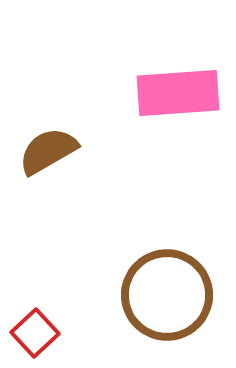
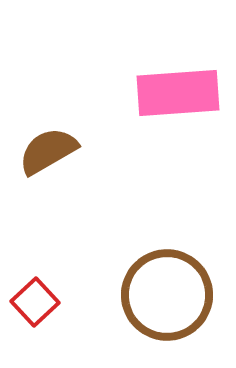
red square: moved 31 px up
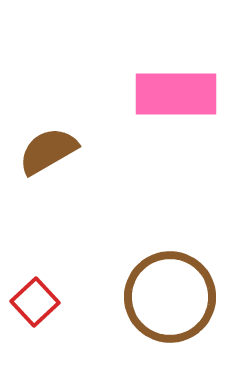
pink rectangle: moved 2 px left, 1 px down; rotated 4 degrees clockwise
brown circle: moved 3 px right, 2 px down
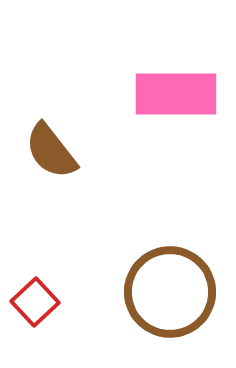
brown semicircle: moved 3 px right; rotated 98 degrees counterclockwise
brown circle: moved 5 px up
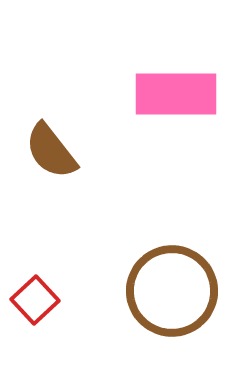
brown circle: moved 2 px right, 1 px up
red square: moved 2 px up
